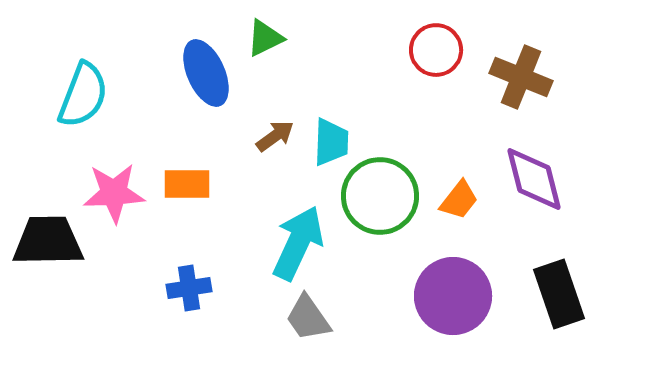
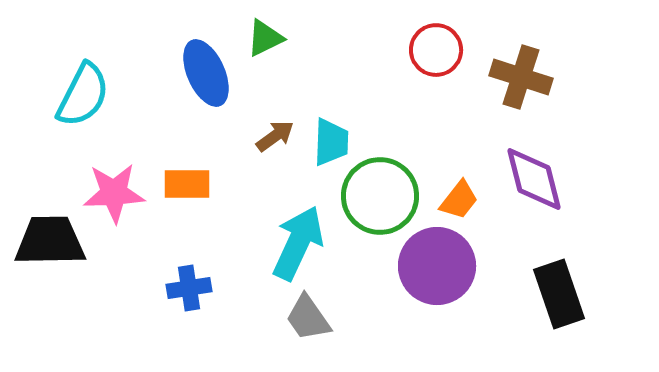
brown cross: rotated 4 degrees counterclockwise
cyan semicircle: rotated 6 degrees clockwise
black trapezoid: moved 2 px right
purple circle: moved 16 px left, 30 px up
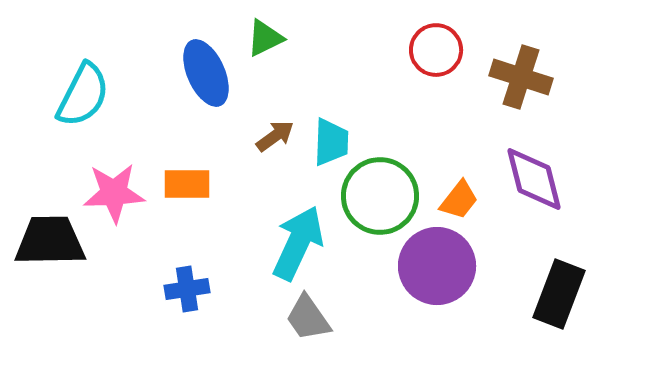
blue cross: moved 2 px left, 1 px down
black rectangle: rotated 40 degrees clockwise
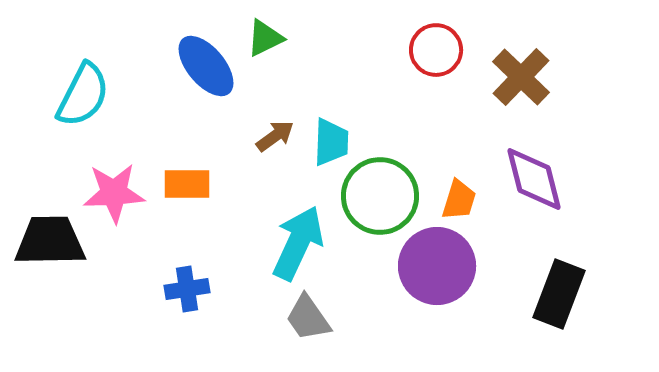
blue ellipse: moved 7 px up; rotated 16 degrees counterclockwise
brown cross: rotated 26 degrees clockwise
orange trapezoid: rotated 21 degrees counterclockwise
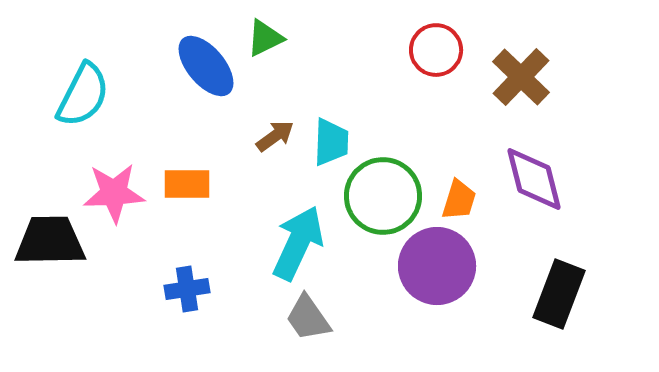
green circle: moved 3 px right
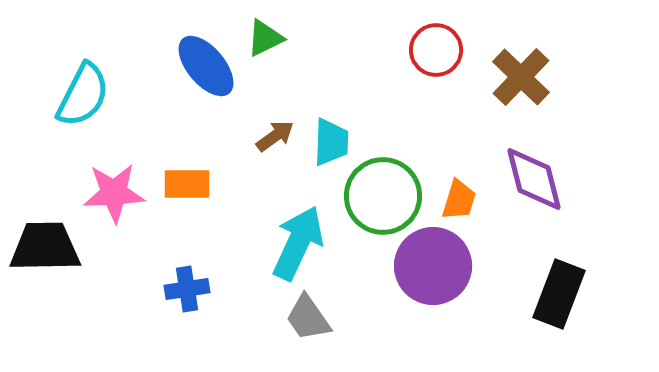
black trapezoid: moved 5 px left, 6 px down
purple circle: moved 4 px left
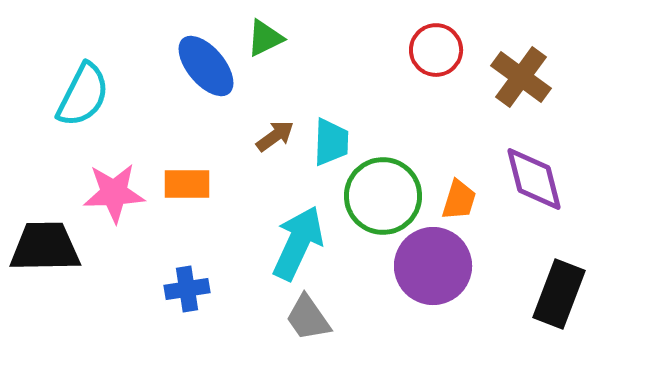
brown cross: rotated 8 degrees counterclockwise
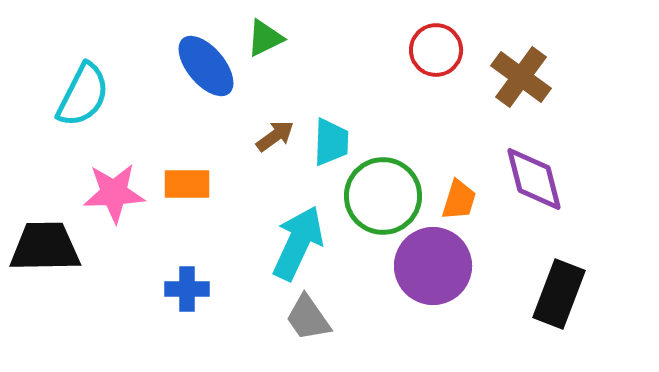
blue cross: rotated 9 degrees clockwise
